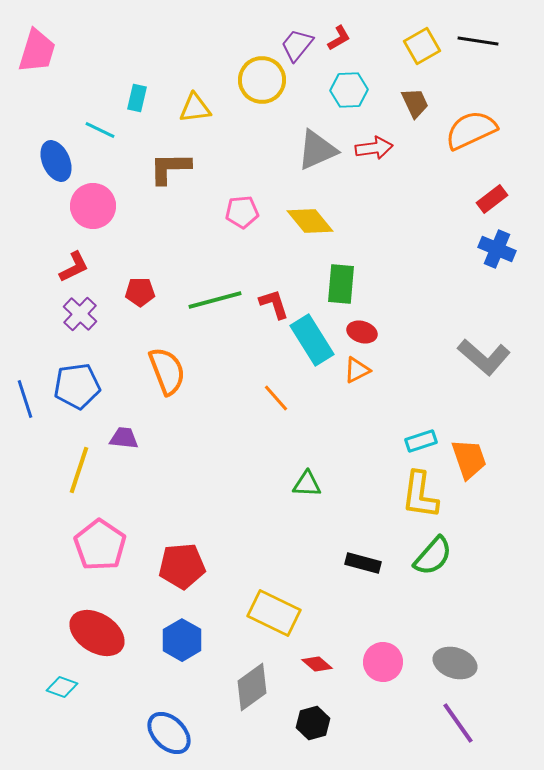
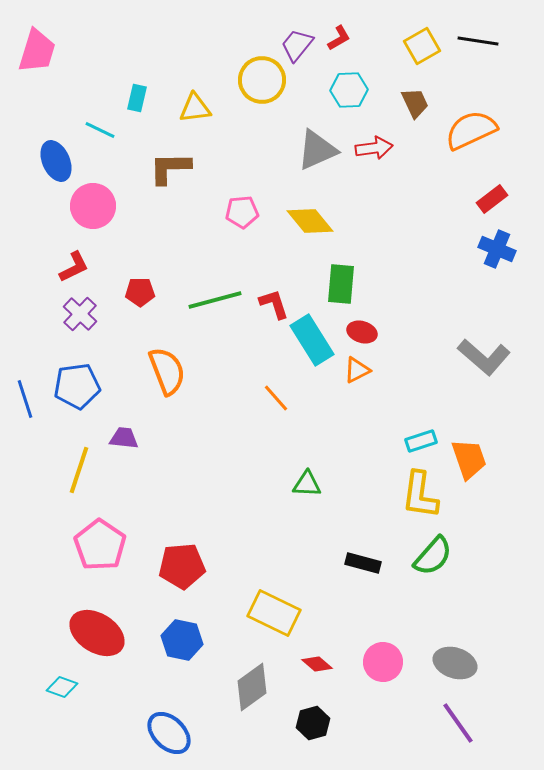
blue hexagon at (182, 640): rotated 18 degrees counterclockwise
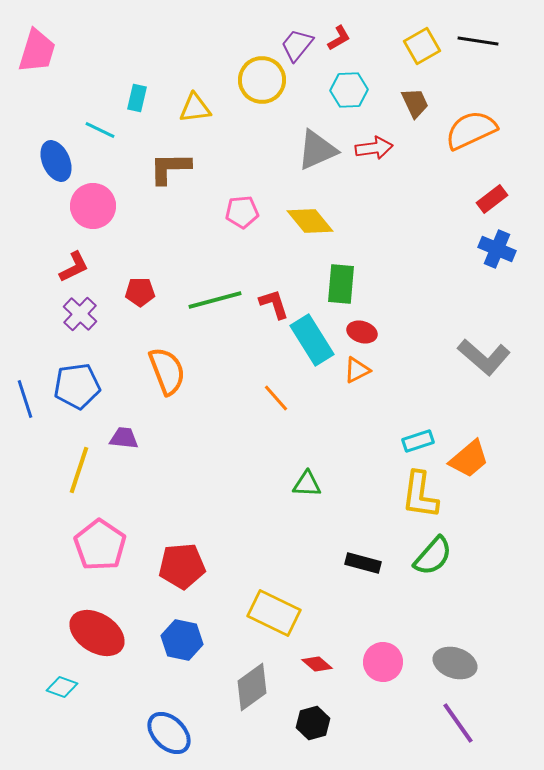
cyan rectangle at (421, 441): moved 3 px left
orange trapezoid at (469, 459): rotated 69 degrees clockwise
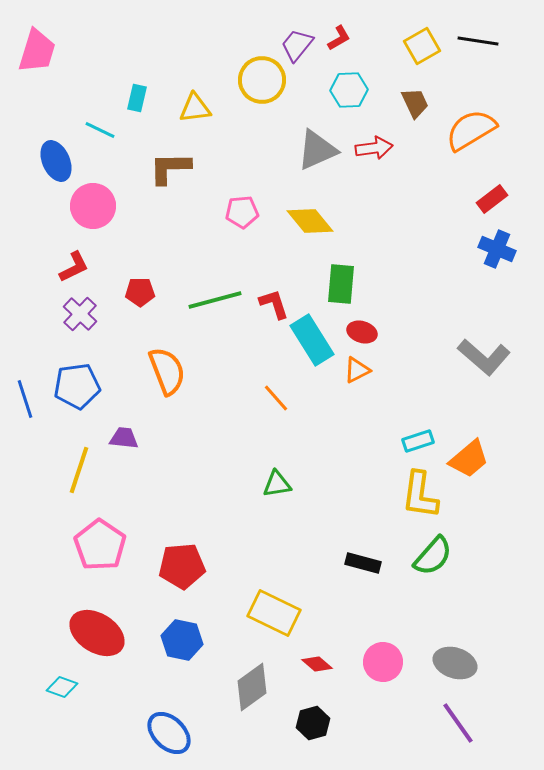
orange semicircle at (471, 130): rotated 6 degrees counterclockwise
green triangle at (307, 484): moved 30 px left; rotated 12 degrees counterclockwise
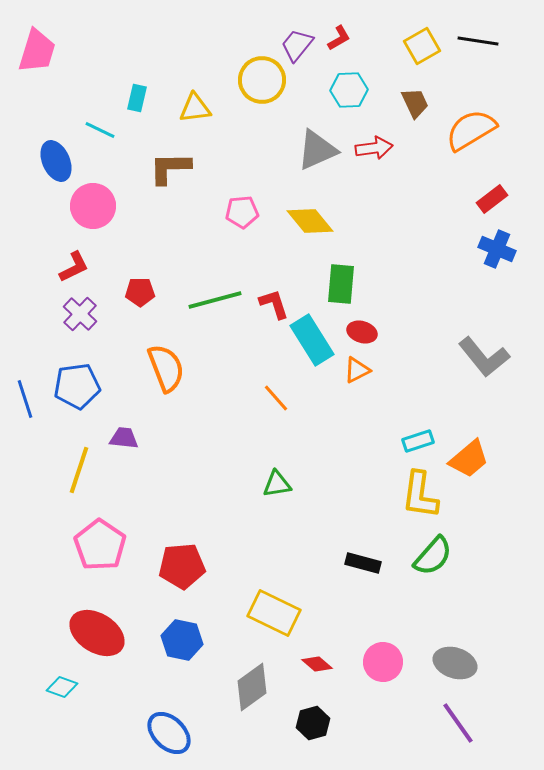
gray L-shape at (484, 357): rotated 10 degrees clockwise
orange semicircle at (167, 371): moved 1 px left, 3 px up
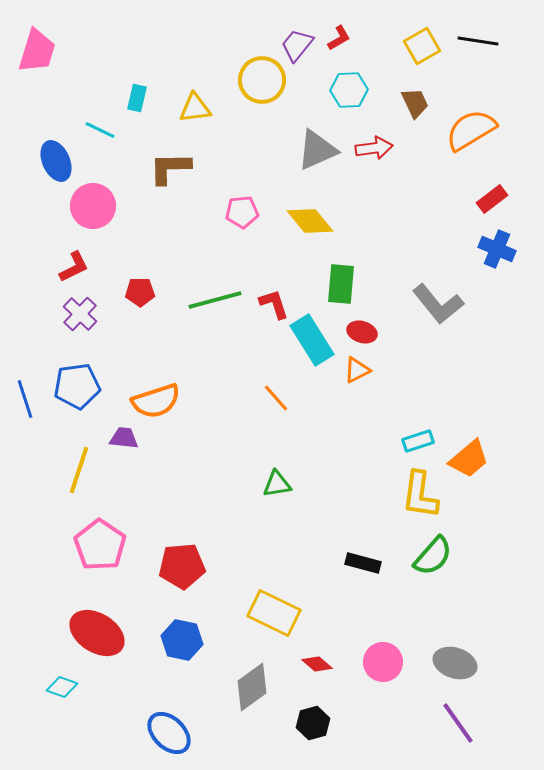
gray L-shape at (484, 357): moved 46 px left, 53 px up
orange semicircle at (166, 368): moved 10 px left, 33 px down; rotated 93 degrees clockwise
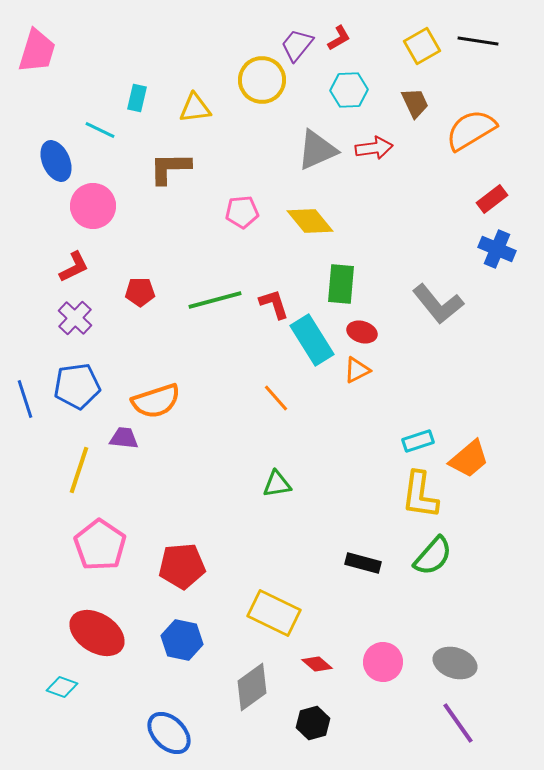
purple cross at (80, 314): moved 5 px left, 4 px down
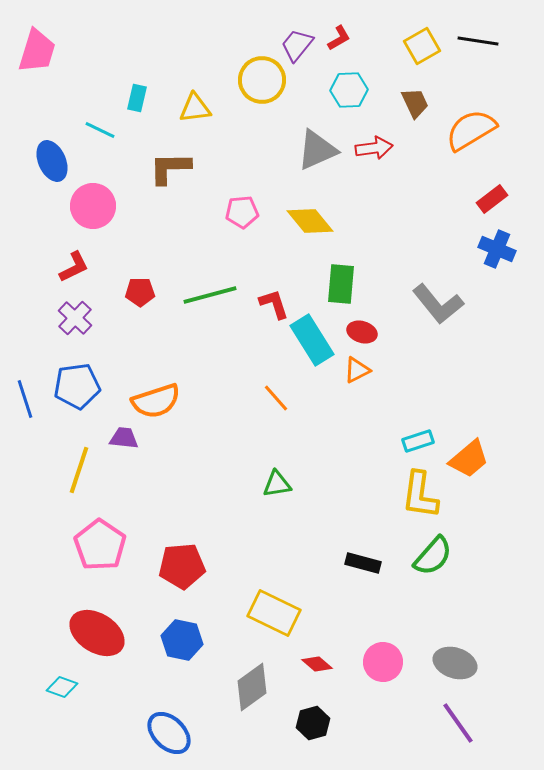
blue ellipse at (56, 161): moved 4 px left
green line at (215, 300): moved 5 px left, 5 px up
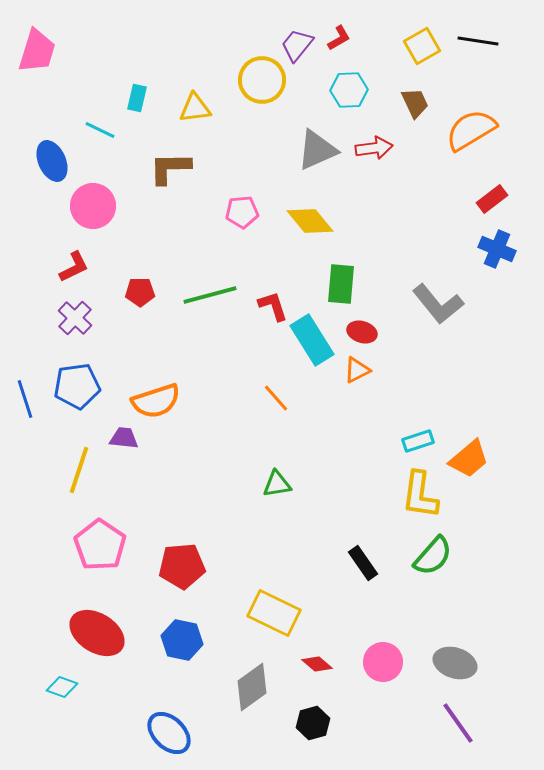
red L-shape at (274, 304): moved 1 px left, 2 px down
black rectangle at (363, 563): rotated 40 degrees clockwise
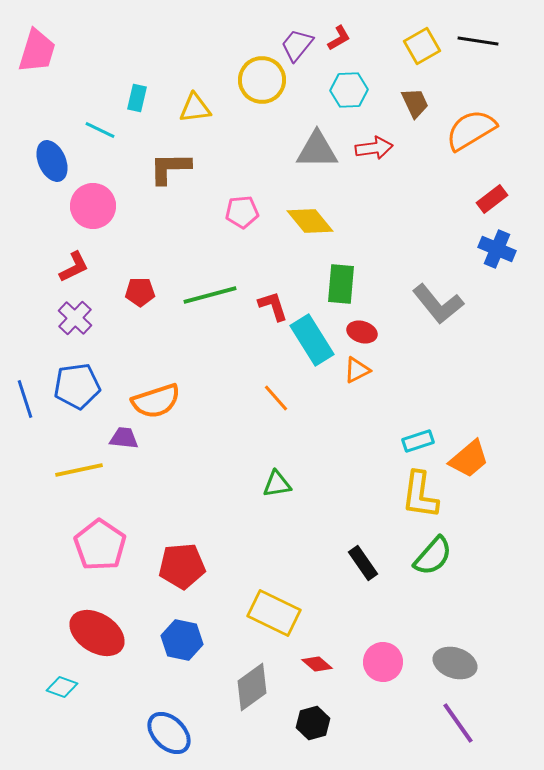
gray triangle at (317, 150): rotated 24 degrees clockwise
yellow line at (79, 470): rotated 60 degrees clockwise
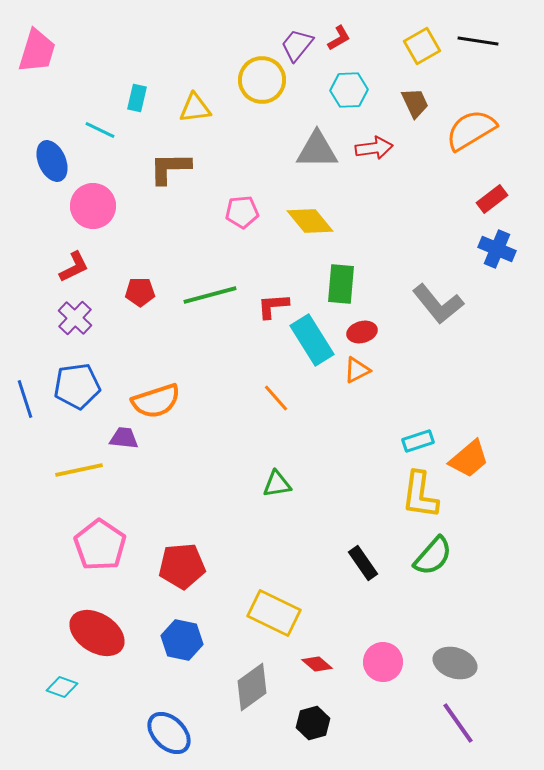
red L-shape at (273, 306): rotated 76 degrees counterclockwise
red ellipse at (362, 332): rotated 32 degrees counterclockwise
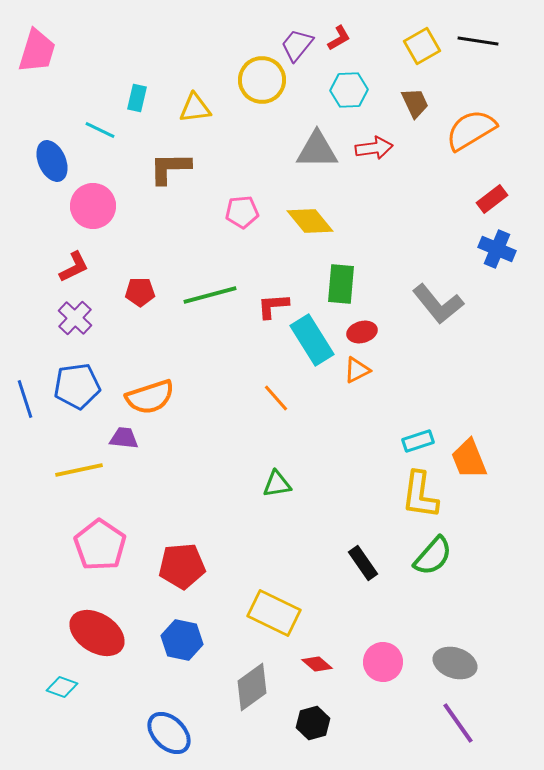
orange semicircle at (156, 401): moved 6 px left, 4 px up
orange trapezoid at (469, 459): rotated 108 degrees clockwise
